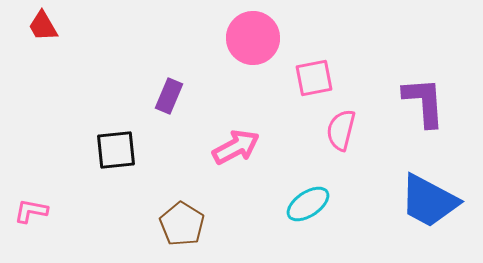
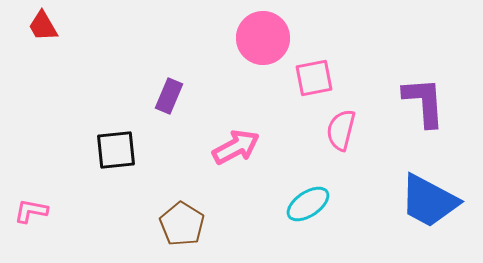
pink circle: moved 10 px right
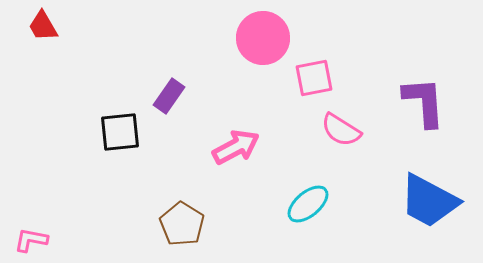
purple rectangle: rotated 12 degrees clockwise
pink semicircle: rotated 72 degrees counterclockwise
black square: moved 4 px right, 18 px up
cyan ellipse: rotated 6 degrees counterclockwise
pink L-shape: moved 29 px down
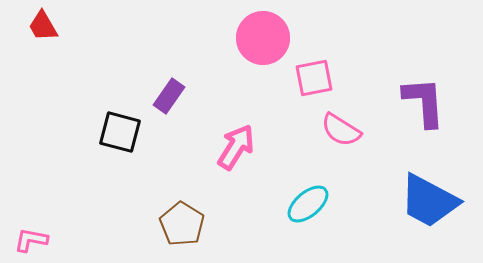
black square: rotated 21 degrees clockwise
pink arrow: rotated 30 degrees counterclockwise
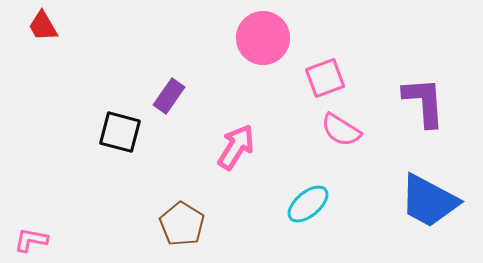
pink square: moved 11 px right; rotated 9 degrees counterclockwise
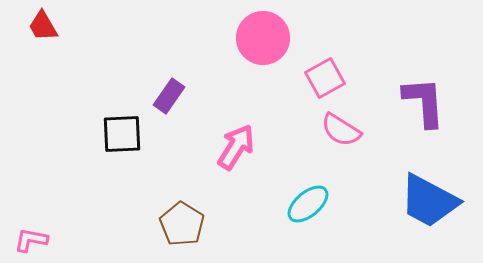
pink square: rotated 9 degrees counterclockwise
black square: moved 2 px right, 2 px down; rotated 18 degrees counterclockwise
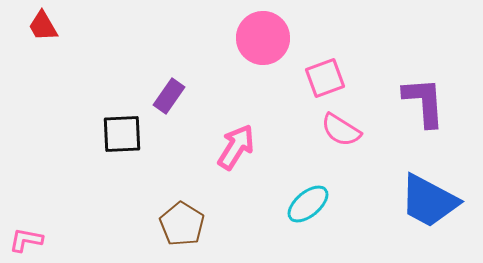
pink square: rotated 9 degrees clockwise
pink L-shape: moved 5 px left
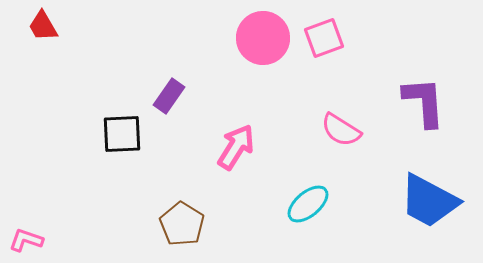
pink square: moved 1 px left, 40 px up
pink L-shape: rotated 8 degrees clockwise
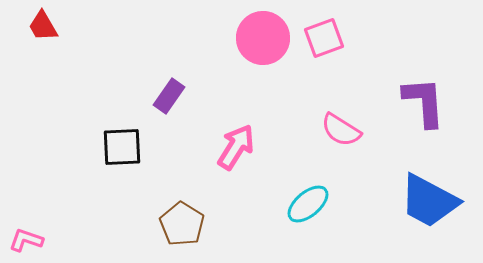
black square: moved 13 px down
